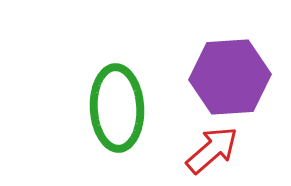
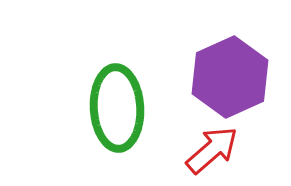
purple hexagon: rotated 20 degrees counterclockwise
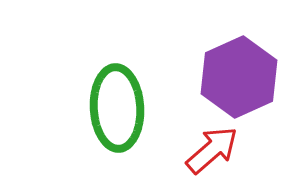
purple hexagon: moved 9 px right
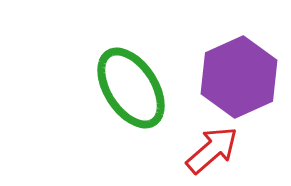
green ellipse: moved 14 px right, 20 px up; rotated 30 degrees counterclockwise
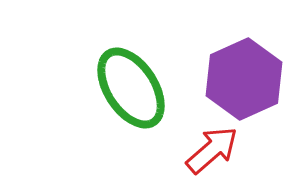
purple hexagon: moved 5 px right, 2 px down
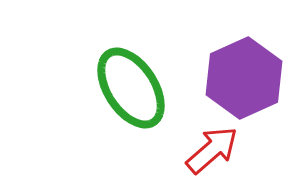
purple hexagon: moved 1 px up
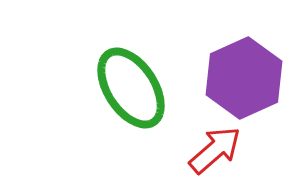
red arrow: moved 3 px right
